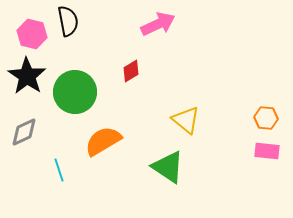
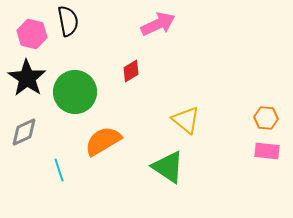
black star: moved 2 px down
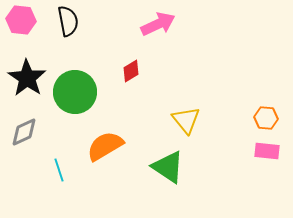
pink hexagon: moved 11 px left, 14 px up; rotated 8 degrees counterclockwise
yellow triangle: rotated 12 degrees clockwise
orange semicircle: moved 2 px right, 5 px down
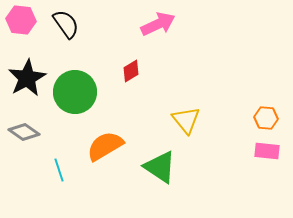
black semicircle: moved 2 px left, 3 px down; rotated 24 degrees counterclockwise
black star: rotated 9 degrees clockwise
gray diamond: rotated 60 degrees clockwise
green triangle: moved 8 px left
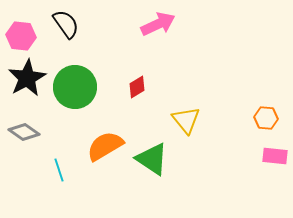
pink hexagon: moved 16 px down
red diamond: moved 6 px right, 16 px down
green circle: moved 5 px up
pink rectangle: moved 8 px right, 5 px down
green triangle: moved 8 px left, 8 px up
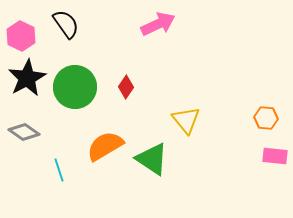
pink hexagon: rotated 20 degrees clockwise
red diamond: moved 11 px left; rotated 25 degrees counterclockwise
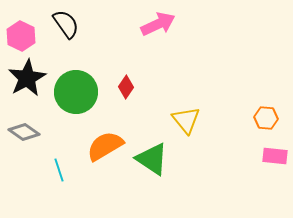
green circle: moved 1 px right, 5 px down
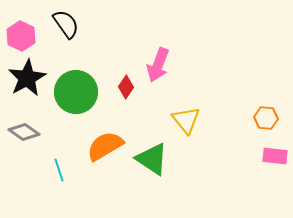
pink arrow: moved 41 px down; rotated 136 degrees clockwise
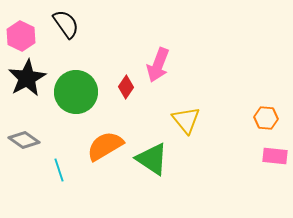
gray diamond: moved 8 px down
